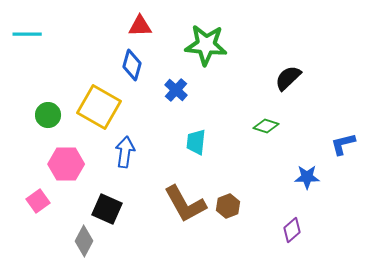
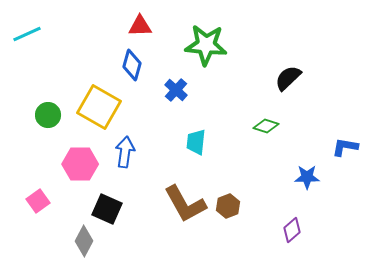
cyan line: rotated 24 degrees counterclockwise
blue L-shape: moved 2 px right, 3 px down; rotated 24 degrees clockwise
pink hexagon: moved 14 px right
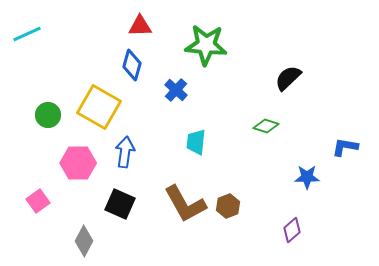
pink hexagon: moved 2 px left, 1 px up
black square: moved 13 px right, 5 px up
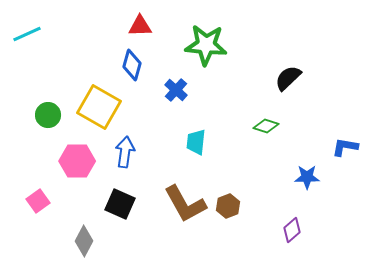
pink hexagon: moved 1 px left, 2 px up
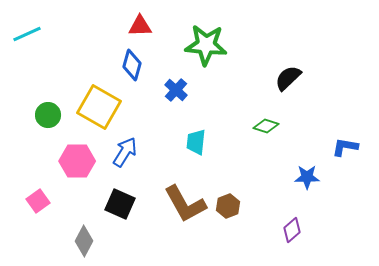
blue arrow: rotated 24 degrees clockwise
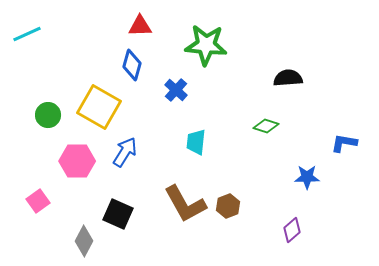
black semicircle: rotated 40 degrees clockwise
blue L-shape: moved 1 px left, 4 px up
black square: moved 2 px left, 10 px down
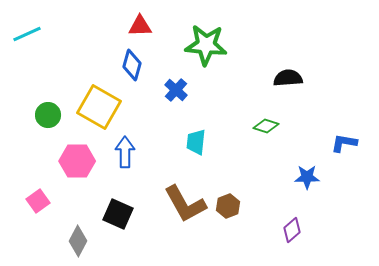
blue arrow: rotated 32 degrees counterclockwise
gray diamond: moved 6 px left
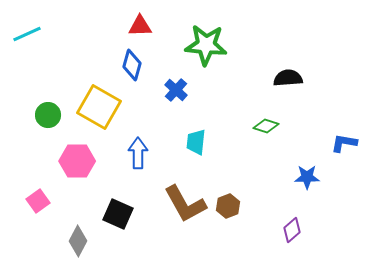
blue arrow: moved 13 px right, 1 px down
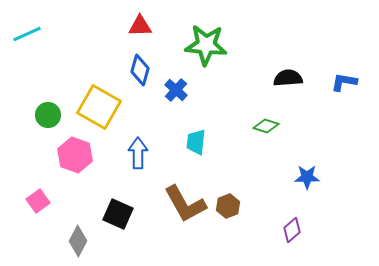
blue diamond: moved 8 px right, 5 px down
blue L-shape: moved 61 px up
pink hexagon: moved 2 px left, 6 px up; rotated 20 degrees clockwise
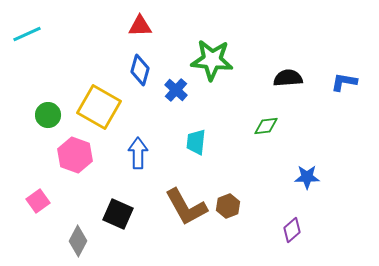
green star: moved 6 px right, 15 px down
green diamond: rotated 25 degrees counterclockwise
brown L-shape: moved 1 px right, 3 px down
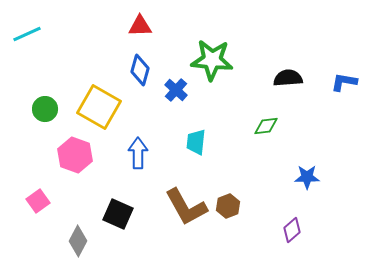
green circle: moved 3 px left, 6 px up
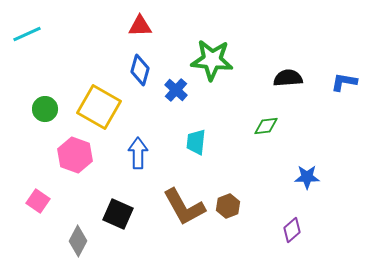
pink square: rotated 20 degrees counterclockwise
brown L-shape: moved 2 px left
